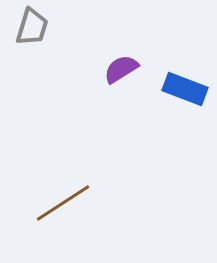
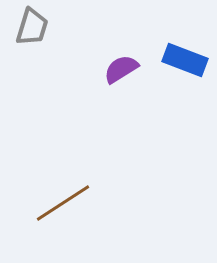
blue rectangle: moved 29 px up
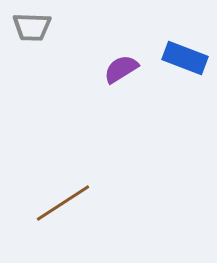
gray trapezoid: rotated 75 degrees clockwise
blue rectangle: moved 2 px up
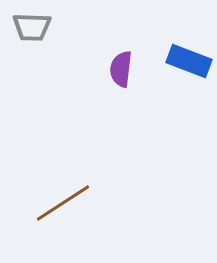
blue rectangle: moved 4 px right, 3 px down
purple semicircle: rotated 51 degrees counterclockwise
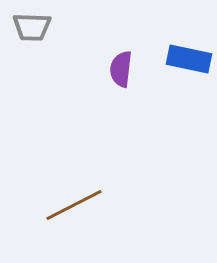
blue rectangle: moved 2 px up; rotated 9 degrees counterclockwise
brown line: moved 11 px right, 2 px down; rotated 6 degrees clockwise
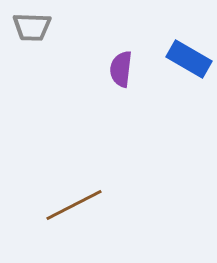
blue rectangle: rotated 18 degrees clockwise
